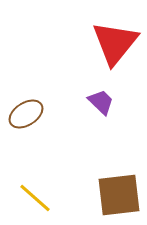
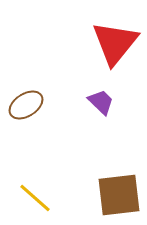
brown ellipse: moved 9 px up
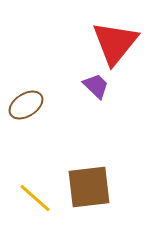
purple trapezoid: moved 5 px left, 16 px up
brown square: moved 30 px left, 8 px up
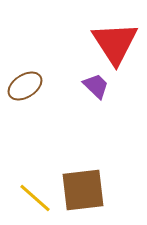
red triangle: rotated 12 degrees counterclockwise
brown ellipse: moved 1 px left, 19 px up
brown square: moved 6 px left, 3 px down
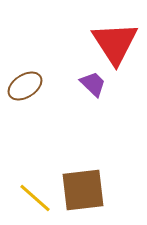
purple trapezoid: moved 3 px left, 2 px up
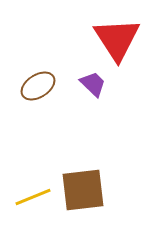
red triangle: moved 2 px right, 4 px up
brown ellipse: moved 13 px right
yellow line: moved 2 px left, 1 px up; rotated 63 degrees counterclockwise
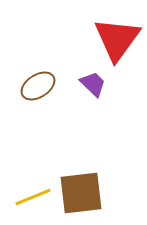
red triangle: rotated 9 degrees clockwise
brown square: moved 2 px left, 3 px down
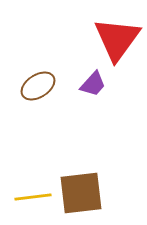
purple trapezoid: rotated 88 degrees clockwise
yellow line: rotated 15 degrees clockwise
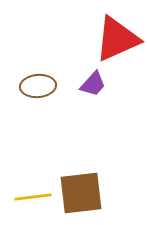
red triangle: rotated 30 degrees clockwise
brown ellipse: rotated 28 degrees clockwise
